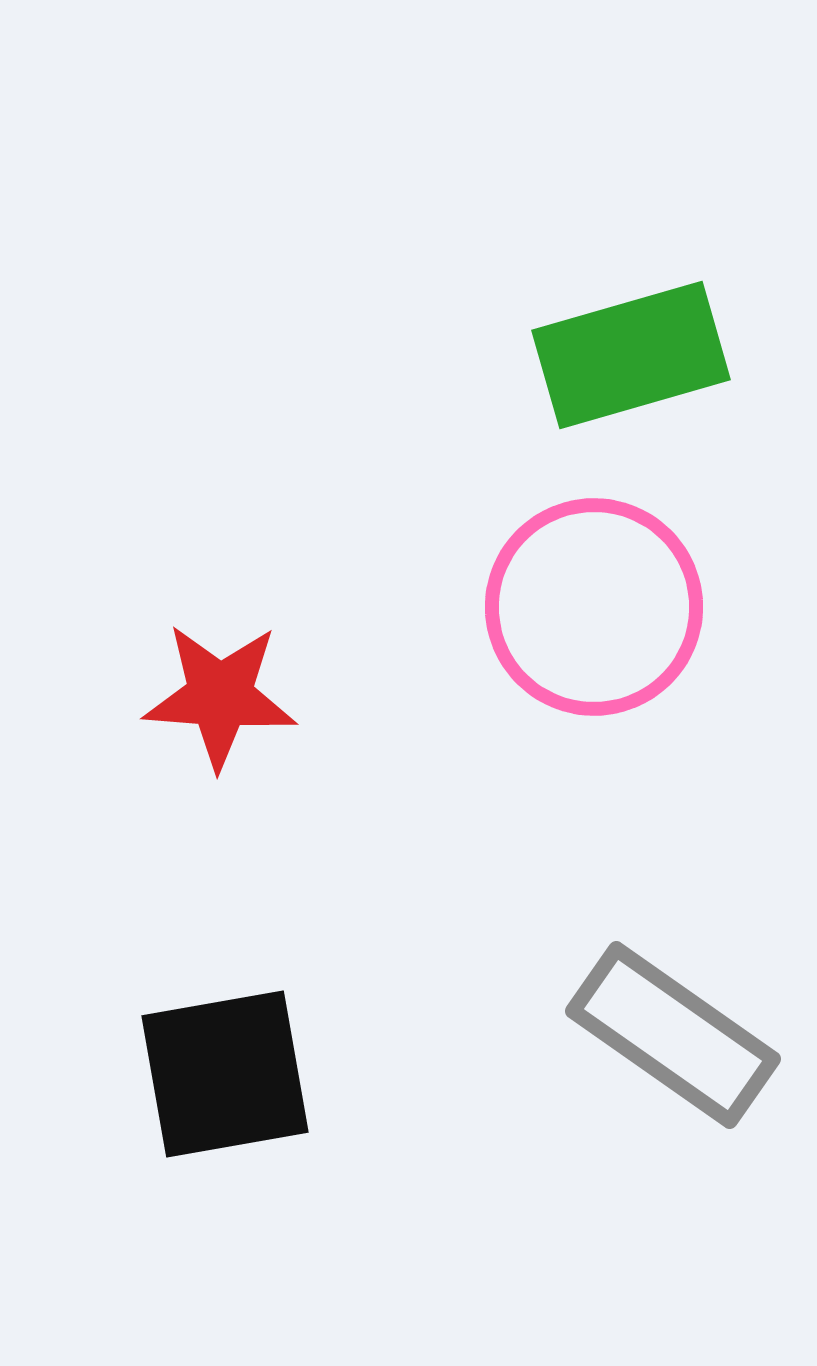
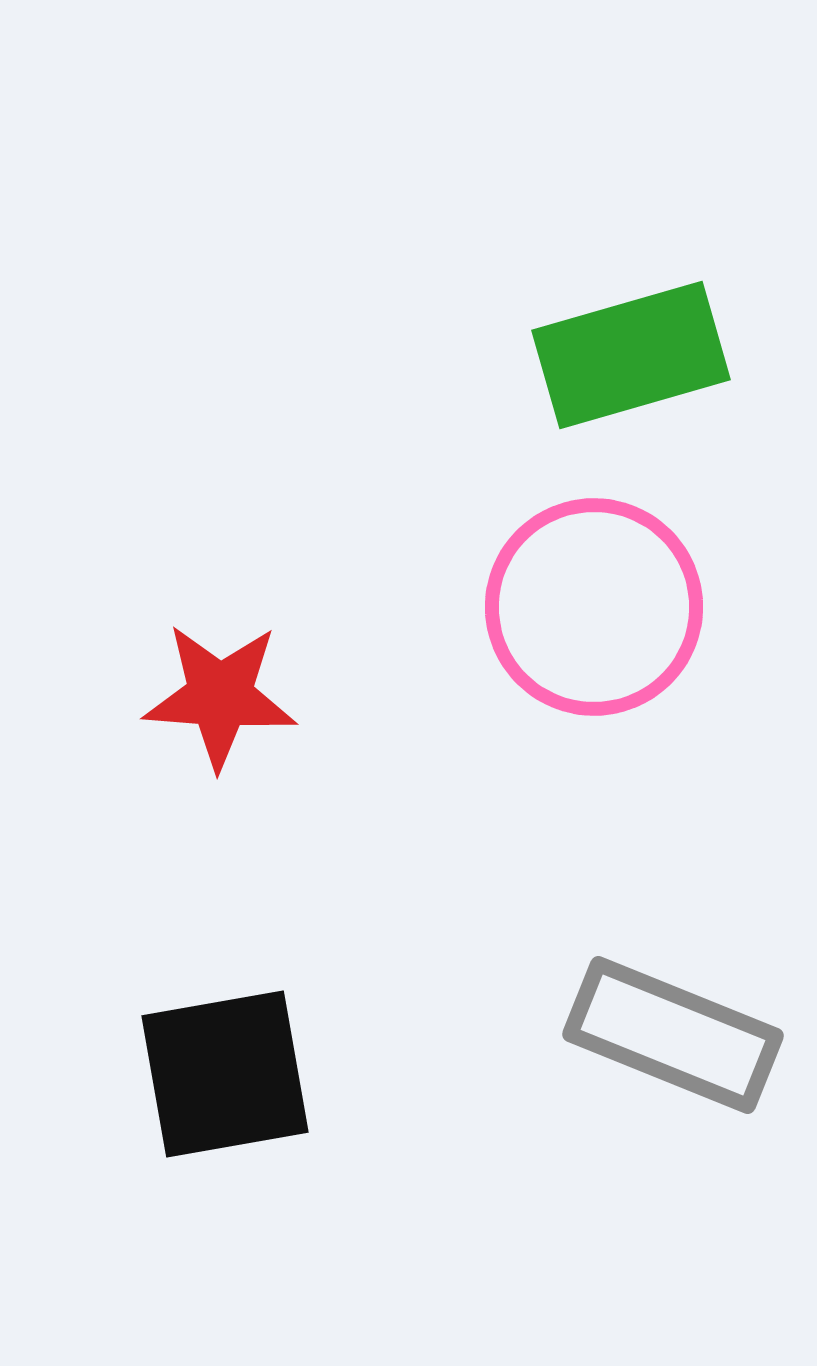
gray rectangle: rotated 13 degrees counterclockwise
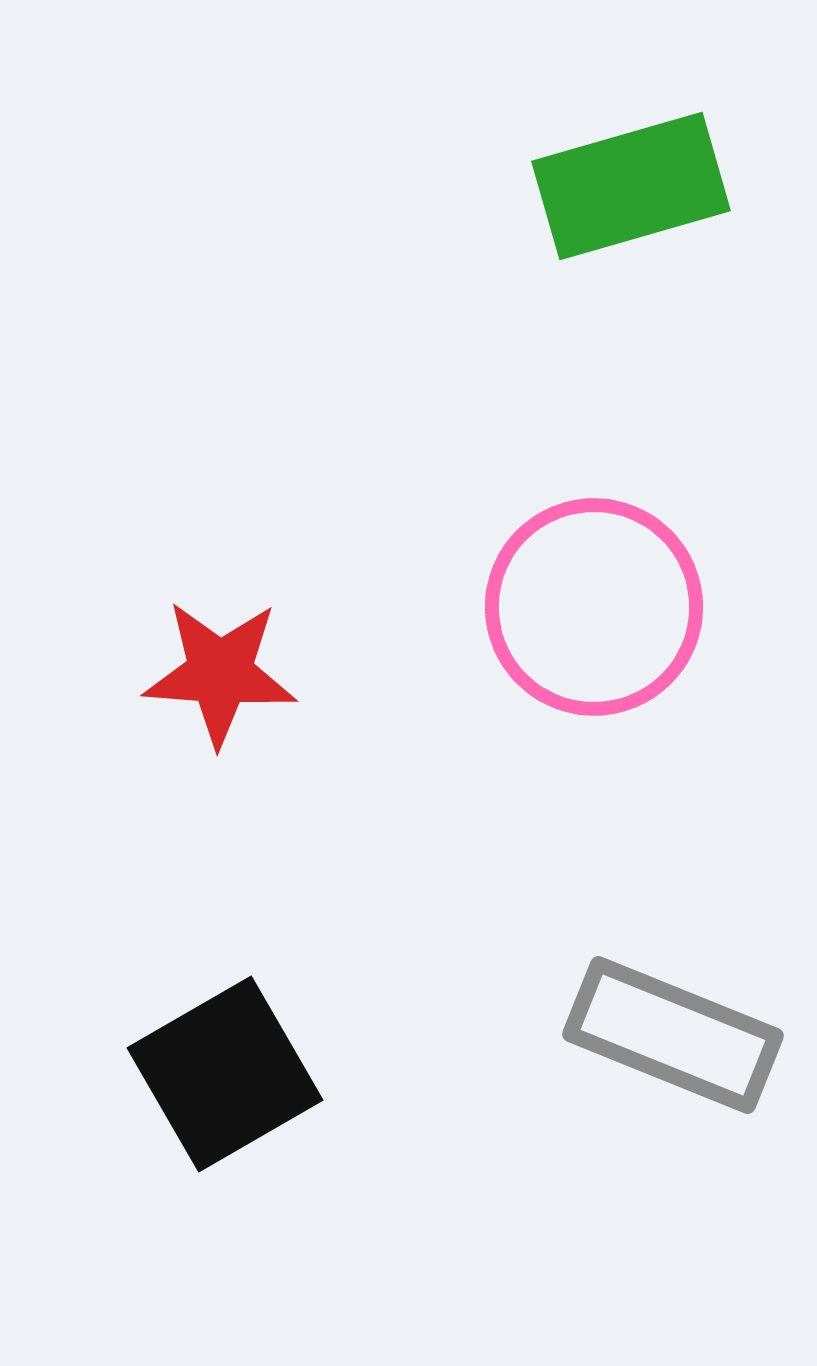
green rectangle: moved 169 px up
red star: moved 23 px up
black square: rotated 20 degrees counterclockwise
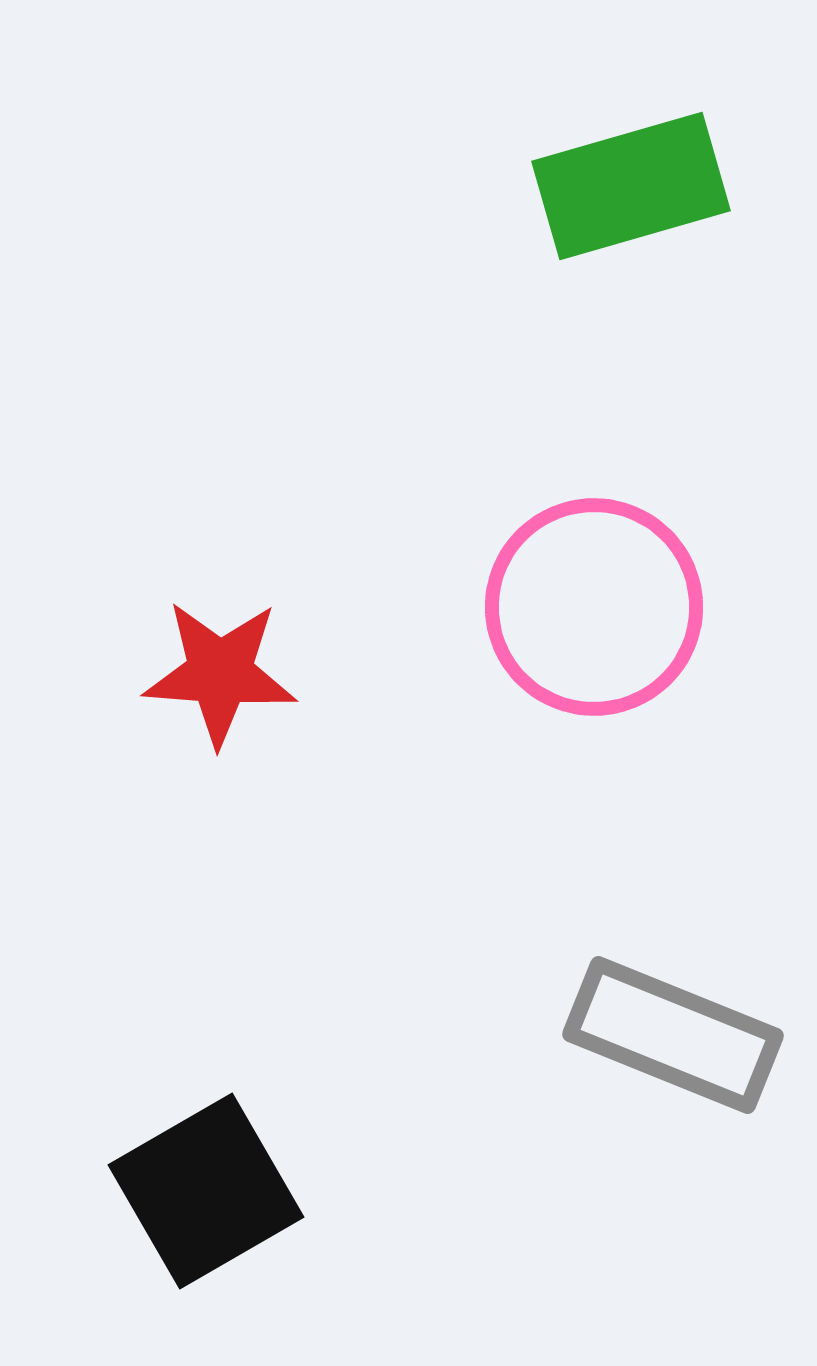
black square: moved 19 px left, 117 px down
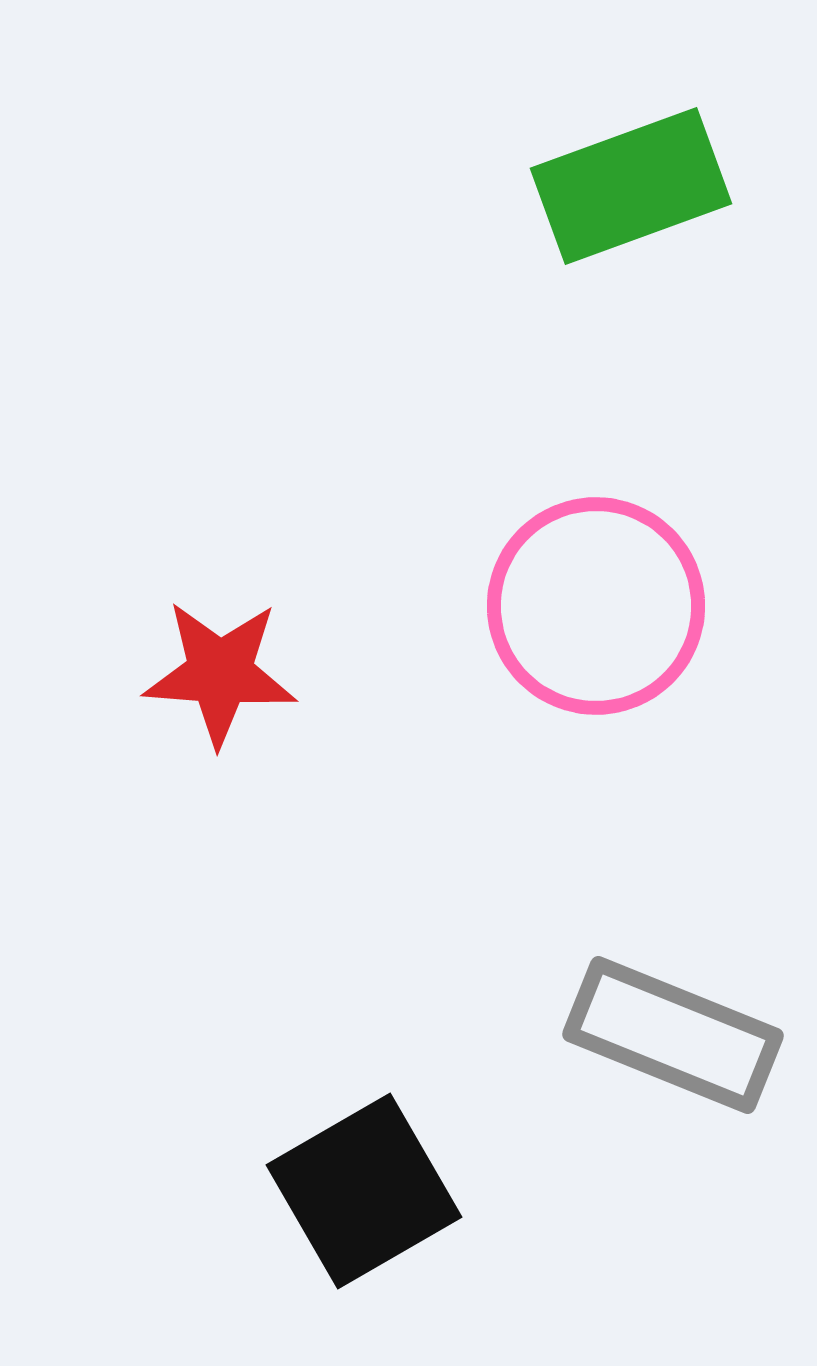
green rectangle: rotated 4 degrees counterclockwise
pink circle: moved 2 px right, 1 px up
black square: moved 158 px right
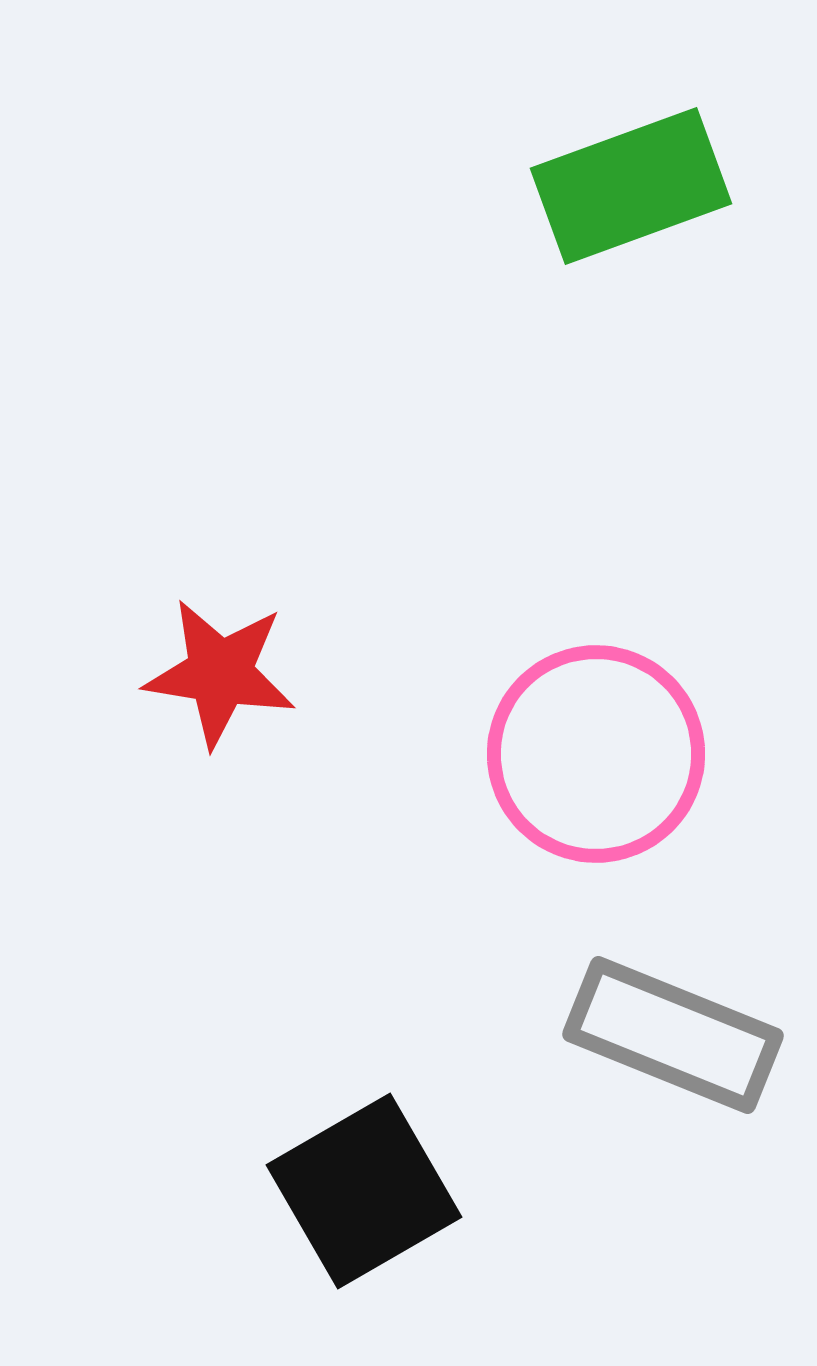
pink circle: moved 148 px down
red star: rotated 5 degrees clockwise
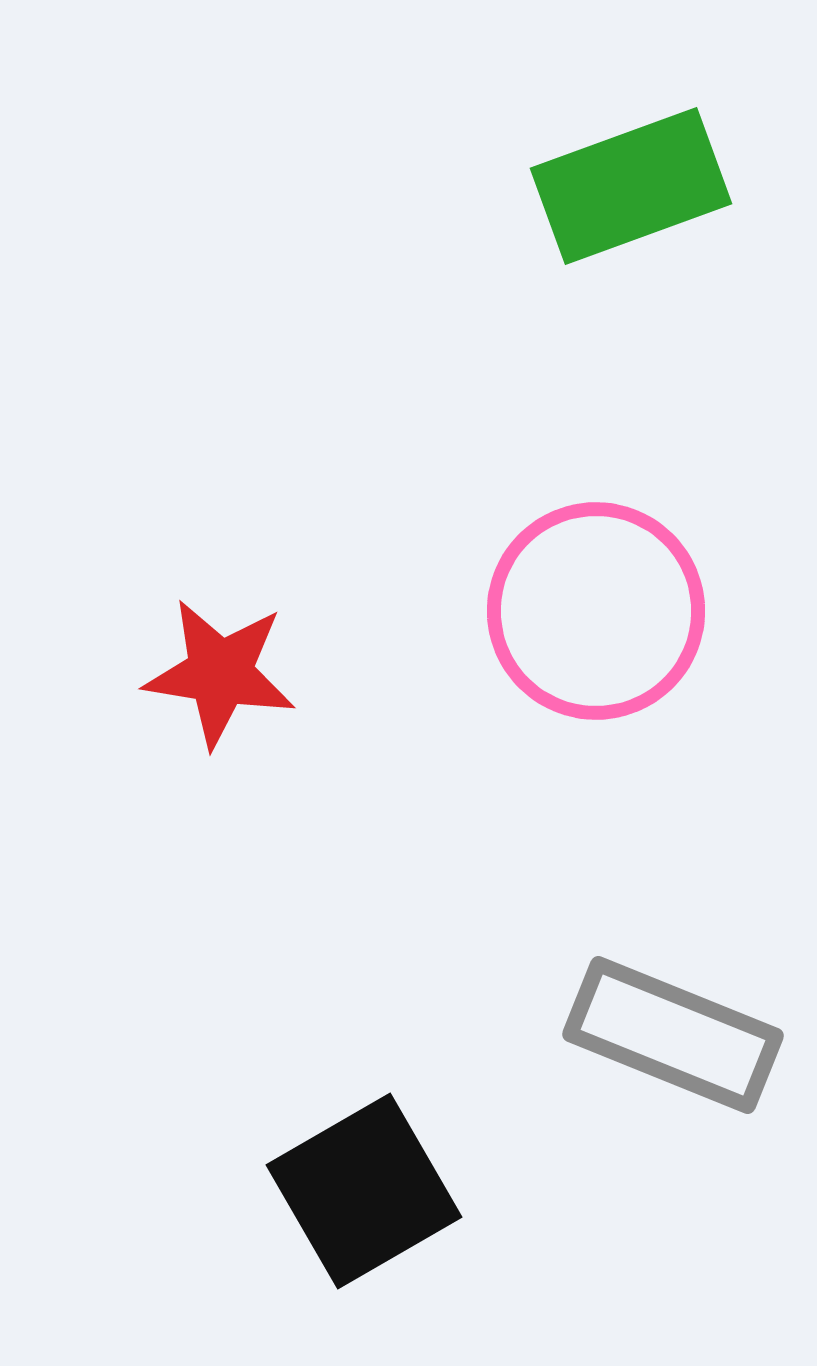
pink circle: moved 143 px up
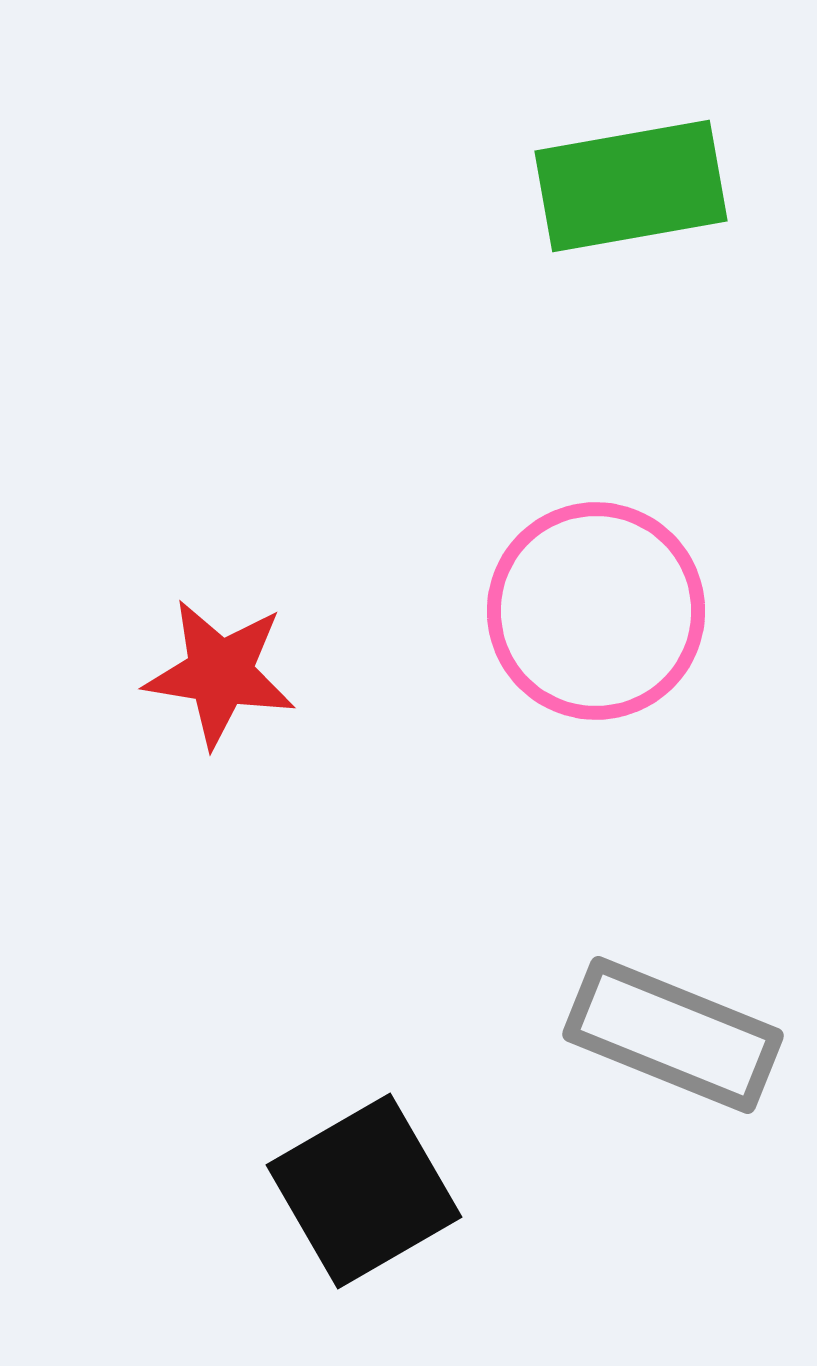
green rectangle: rotated 10 degrees clockwise
